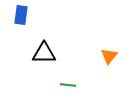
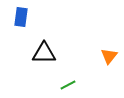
blue rectangle: moved 2 px down
green line: rotated 35 degrees counterclockwise
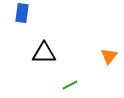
blue rectangle: moved 1 px right, 4 px up
green line: moved 2 px right
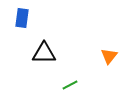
blue rectangle: moved 5 px down
